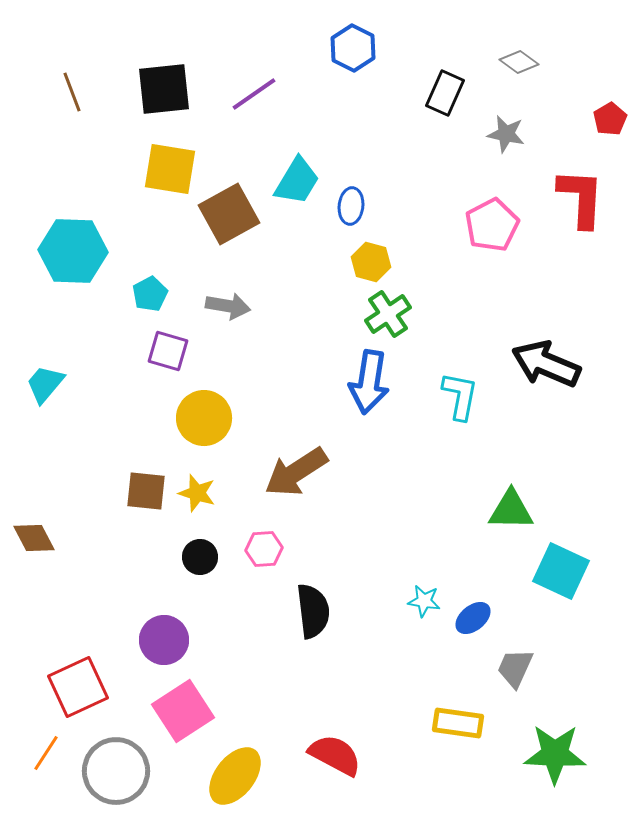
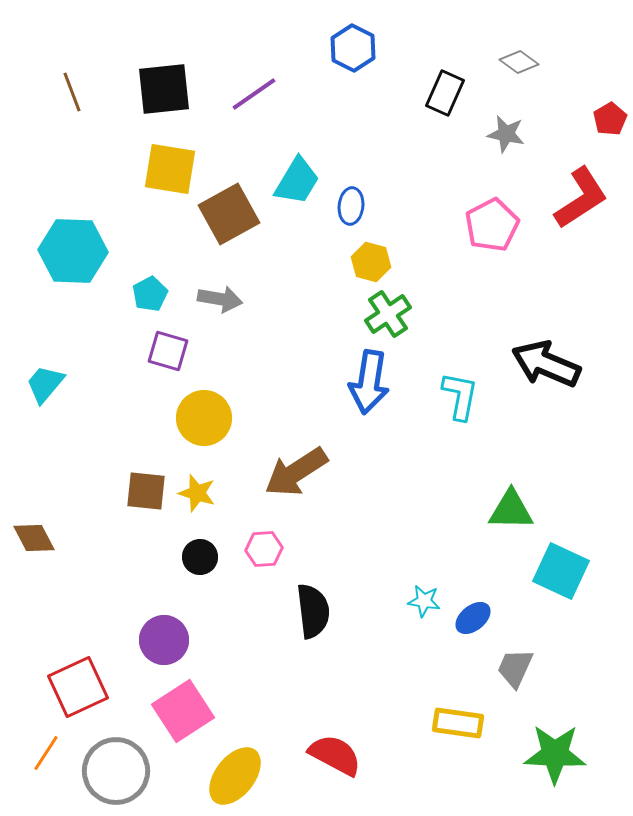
red L-shape at (581, 198): rotated 54 degrees clockwise
gray arrow at (228, 306): moved 8 px left, 7 px up
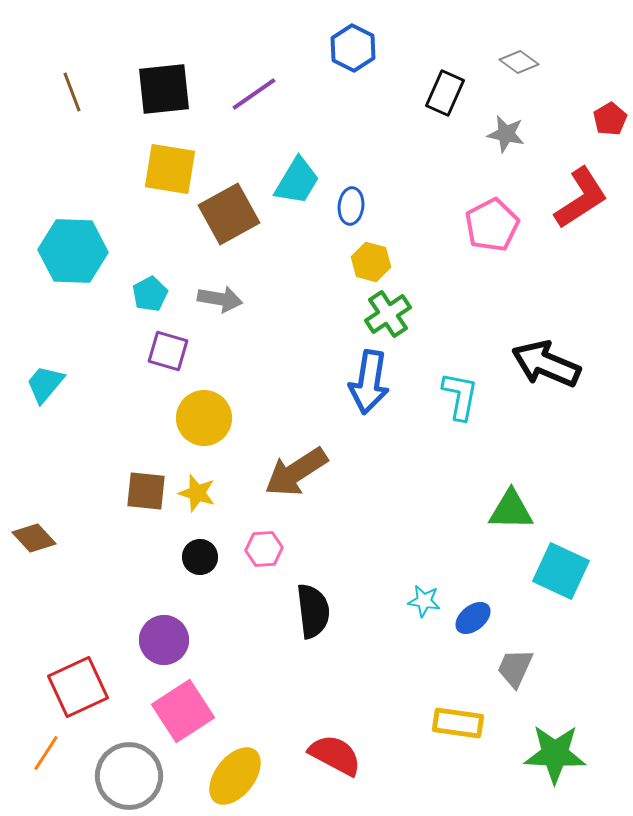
brown diamond at (34, 538): rotated 15 degrees counterclockwise
gray circle at (116, 771): moved 13 px right, 5 px down
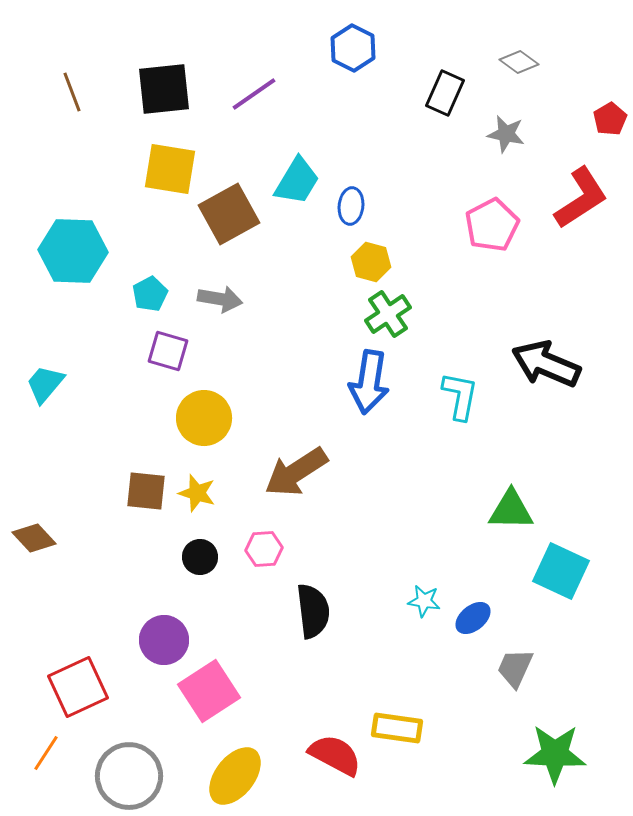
pink square at (183, 711): moved 26 px right, 20 px up
yellow rectangle at (458, 723): moved 61 px left, 5 px down
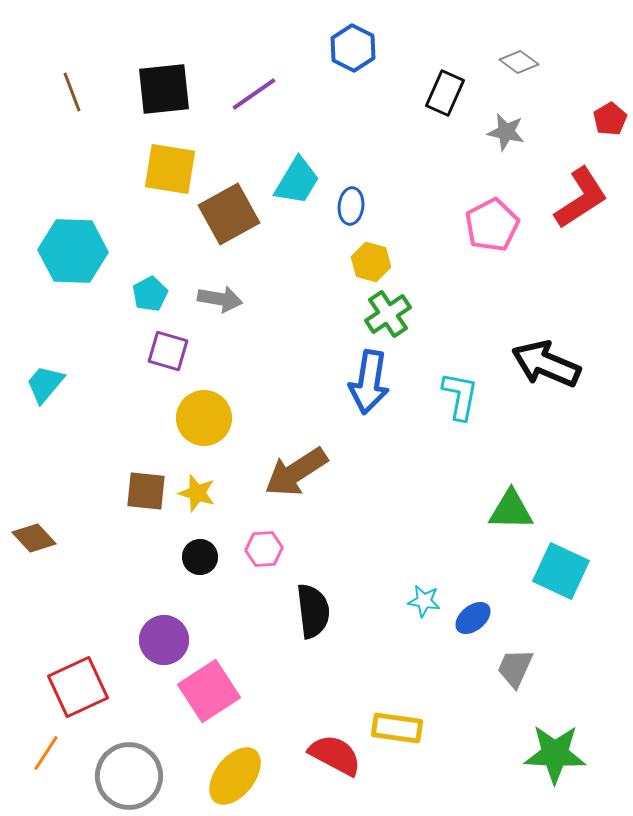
gray star at (506, 134): moved 2 px up
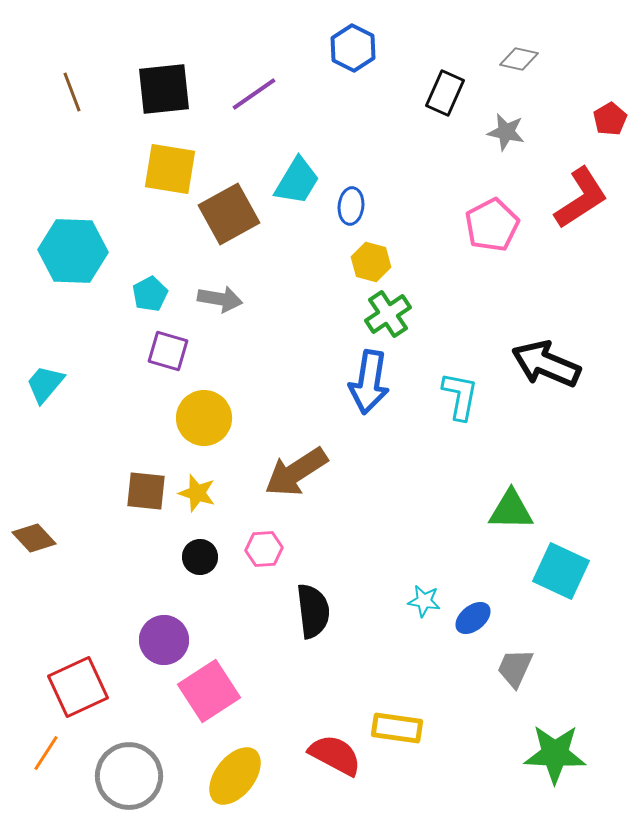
gray diamond at (519, 62): moved 3 px up; rotated 24 degrees counterclockwise
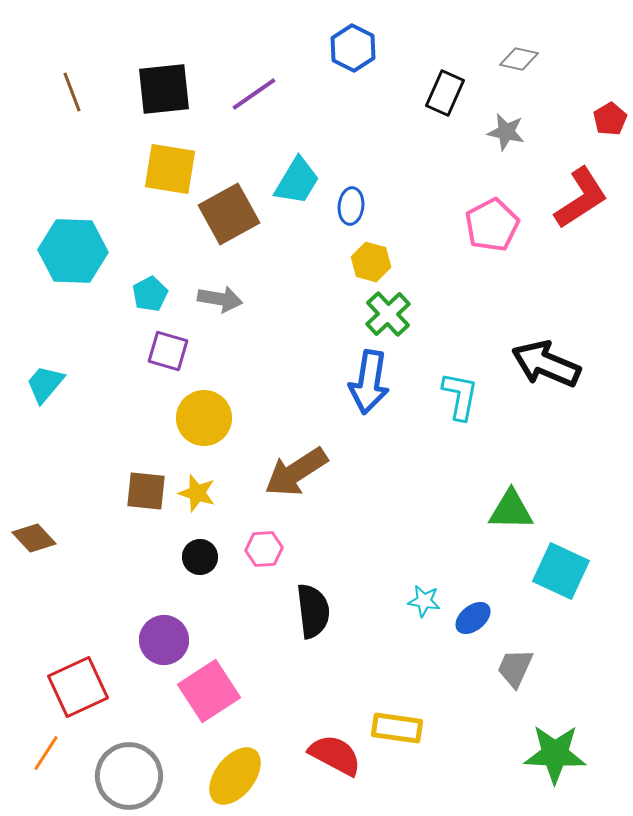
green cross at (388, 314): rotated 9 degrees counterclockwise
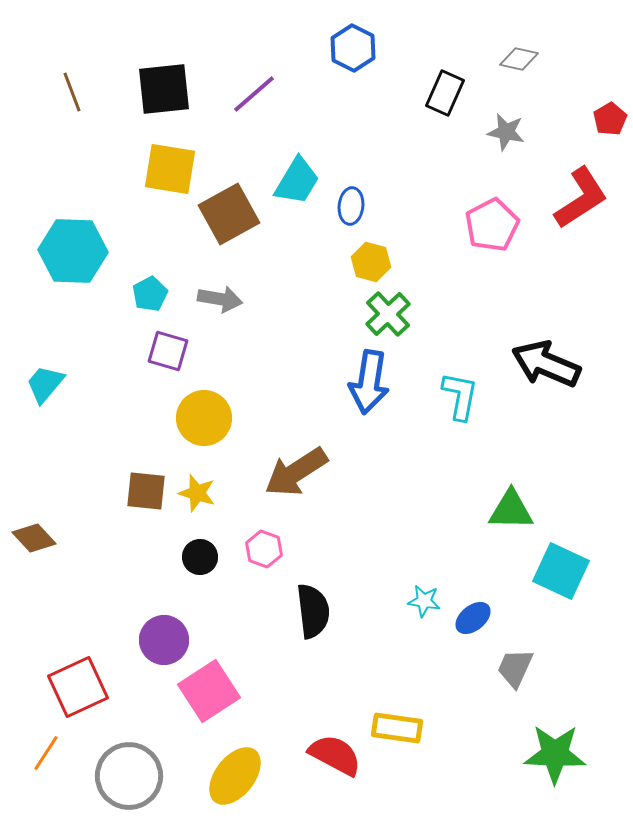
purple line at (254, 94): rotated 6 degrees counterclockwise
pink hexagon at (264, 549): rotated 24 degrees clockwise
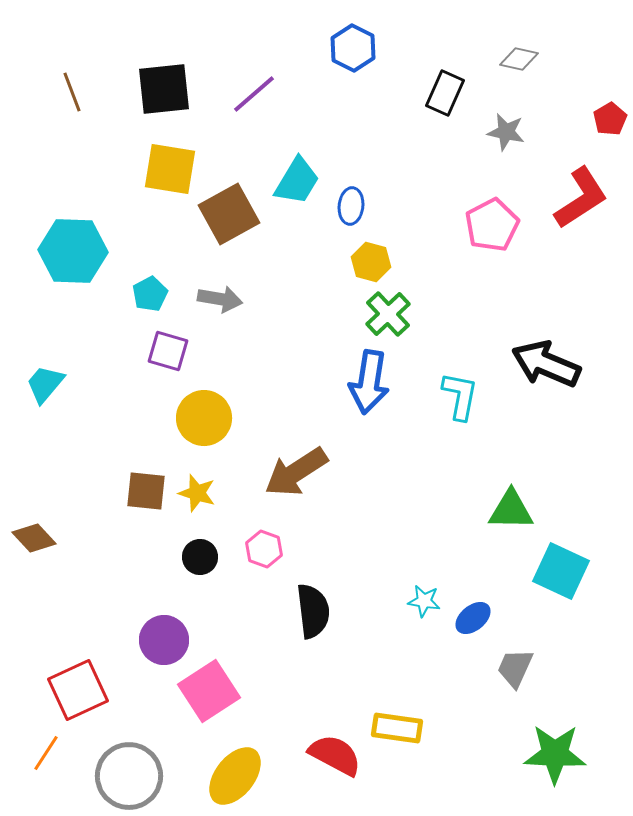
red square at (78, 687): moved 3 px down
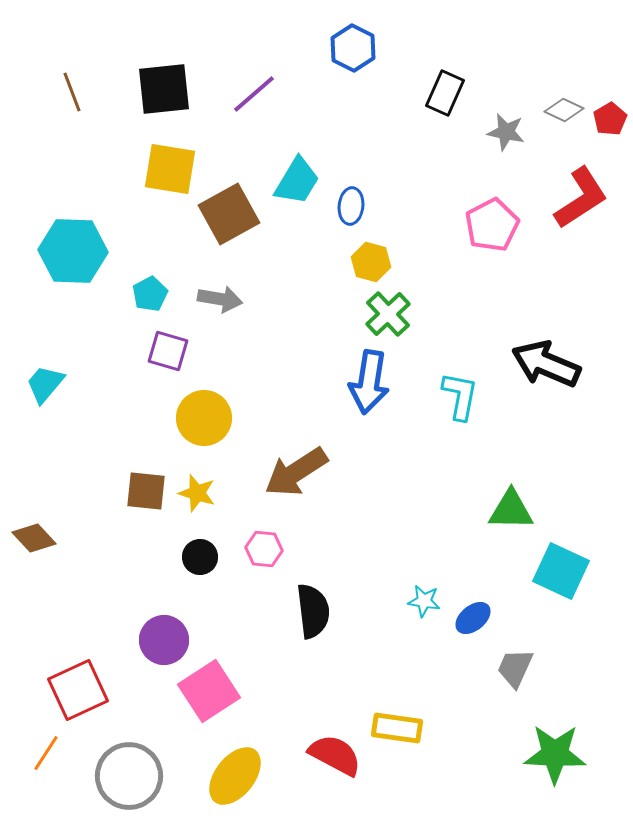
gray diamond at (519, 59): moved 45 px right, 51 px down; rotated 12 degrees clockwise
pink hexagon at (264, 549): rotated 15 degrees counterclockwise
